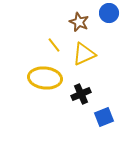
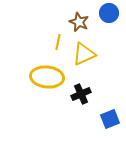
yellow line: moved 4 px right, 3 px up; rotated 49 degrees clockwise
yellow ellipse: moved 2 px right, 1 px up
blue square: moved 6 px right, 2 px down
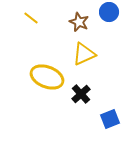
blue circle: moved 1 px up
yellow line: moved 27 px left, 24 px up; rotated 63 degrees counterclockwise
yellow ellipse: rotated 16 degrees clockwise
black cross: rotated 18 degrees counterclockwise
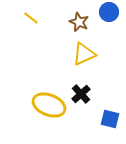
yellow ellipse: moved 2 px right, 28 px down
blue square: rotated 36 degrees clockwise
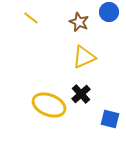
yellow triangle: moved 3 px down
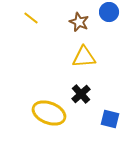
yellow triangle: rotated 20 degrees clockwise
yellow ellipse: moved 8 px down
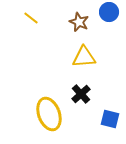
yellow ellipse: moved 1 px down; rotated 48 degrees clockwise
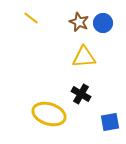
blue circle: moved 6 px left, 11 px down
black cross: rotated 18 degrees counterclockwise
yellow ellipse: rotated 52 degrees counterclockwise
blue square: moved 3 px down; rotated 24 degrees counterclockwise
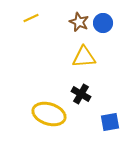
yellow line: rotated 63 degrees counterclockwise
